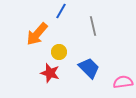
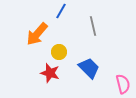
pink semicircle: moved 2 px down; rotated 84 degrees clockwise
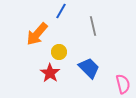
red star: rotated 18 degrees clockwise
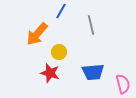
gray line: moved 2 px left, 1 px up
blue trapezoid: moved 4 px right, 4 px down; rotated 130 degrees clockwise
red star: rotated 18 degrees counterclockwise
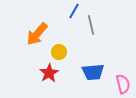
blue line: moved 13 px right
red star: moved 1 px left; rotated 24 degrees clockwise
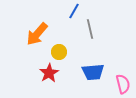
gray line: moved 1 px left, 4 px down
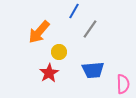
gray line: rotated 48 degrees clockwise
orange arrow: moved 2 px right, 2 px up
blue trapezoid: moved 2 px up
pink semicircle: rotated 12 degrees clockwise
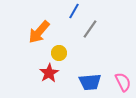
yellow circle: moved 1 px down
blue trapezoid: moved 3 px left, 12 px down
pink semicircle: moved 2 px up; rotated 24 degrees counterclockwise
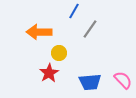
orange arrow: rotated 50 degrees clockwise
pink semicircle: moved 2 px up; rotated 18 degrees counterclockwise
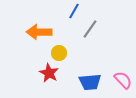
red star: rotated 12 degrees counterclockwise
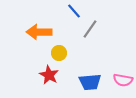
blue line: rotated 70 degrees counterclockwise
red star: moved 2 px down
pink semicircle: rotated 144 degrees clockwise
